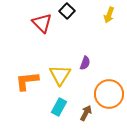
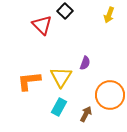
black square: moved 2 px left
red triangle: moved 2 px down
yellow triangle: moved 1 px right, 2 px down
orange L-shape: moved 2 px right
orange circle: moved 1 px right, 1 px down
brown arrow: moved 1 px down
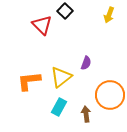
purple semicircle: moved 1 px right
yellow triangle: rotated 20 degrees clockwise
brown arrow: rotated 35 degrees counterclockwise
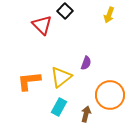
brown arrow: rotated 21 degrees clockwise
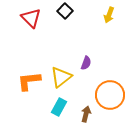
red triangle: moved 11 px left, 7 px up
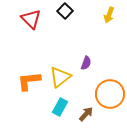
red triangle: moved 1 px down
yellow triangle: moved 1 px left
orange circle: moved 1 px up
cyan rectangle: moved 1 px right
brown arrow: rotated 28 degrees clockwise
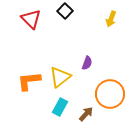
yellow arrow: moved 2 px right, 4 px down
purple semicircle: moved 1 px right
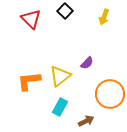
yellow arrow: moved 7 px left, 2 px up
purple semicircle: rotated 24 degrees clockwise
yellow triangle: moved 1 px up
brown arrow: moved 7 px down; rotated 21 degrees clockwise
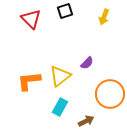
black square: rotated 28 degrees clockwise
